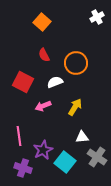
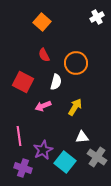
white semicircle: moved 1 px right; rotated 126 degrees clockwise
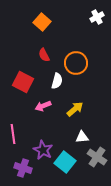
white semicircle: moved 1 px right, 1 px up
yellow arrow: moved 2 px down; rotated 18 degrees clockwise
pink line: moved 6 px left, 2 px up
purple star: rotated 18 degrees counterclockwise
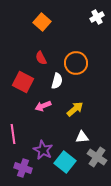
red semicircle: moved 3 px left, 3 px down
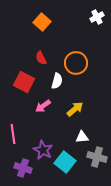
red square: moved 1 px right
pink arrow: rotated 14 degrees counterclockwise
gray cross: rotated 18 degrees counterclockwise
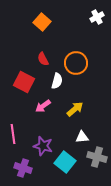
red semicircle: moved 2 px right, 1 px down
purple star: moved 4 px up; rotated 12 degrees counterclockwise
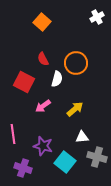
white semicircle: moved 2 px up
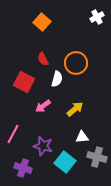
pink line: rotated 36 degrees clockwise
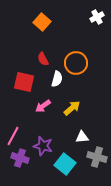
red square: rotated 15 degrees counterclockwise
yellow arrow: moved 3 px left, 1 px up
pink line: moved 2 px down
cyan square: moved 2 px down
purple cross: moved 3 px left, 10 px up
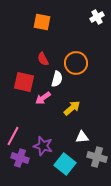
orange square: rotated 30 degrees counterclockwise
pink arrow: moved 8 px up
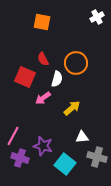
red square: moved 1 px right, 5 px up; rotated 10 degrees clockwise
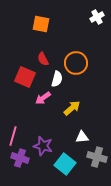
orange square: moved 1 px left, 2 px down
pink line: rotated 12 degrees counterclockwise
